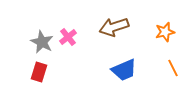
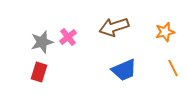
gray star: rotated 30 degrees clockwise
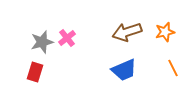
brown arrow: moved 13 px right, 5 px down
pink cross: moved 1 px left, 1 px down
red rectangle: moved 4 px left
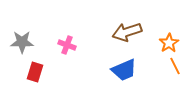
orange star: moved 4 px right, 11 px down; rotated 18 degrees counterclockwise
pink cross: moved 7 px down; rotated 30 degrees counterclockwise
gray star: moved 20 px left; rotated 15 degrees clockwise
orange line: moved 2 px right, 2 px up
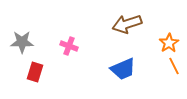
brown arrow: moved 8 px up
pink cross: moved 2 px right, 1 px down
orange line: moved 1 px left
blue trapezoid: moved 1 px left, 1 px up
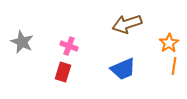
gray star: rotated 25 degrees clockwise
orange line: rotated 36 degrees clockwise
red rectangle: moved 28 px right
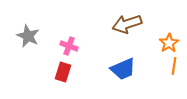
gray star: moved 6 px right, 6 px up
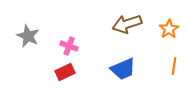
orange star: moved 14 px up
red rectangle: moved 2 px right; rotated 48 degrees clockwise
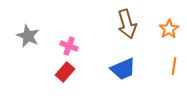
brown arrow: rotated 88 degrees counterclockwise
red rectangle: rotated 24 degrees counterclockwise
